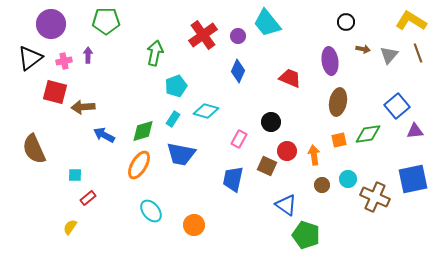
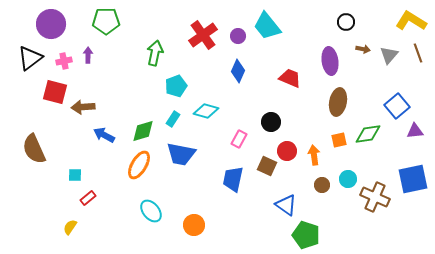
cyan trapezoid at (267, 23): moved 3 px down
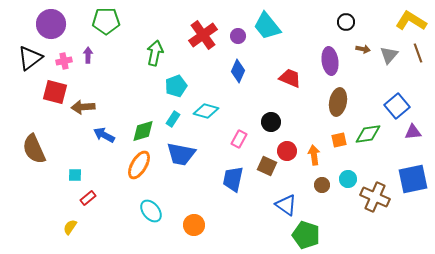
purple triangle at (415, 131): moved 2 px left, 1 px down
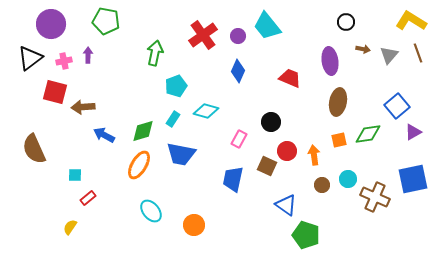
green pentagon at (106, 21): rotated 12 degrees clockwise
purple triangle at (413, 132): rotated 24 degrees counterclockwise
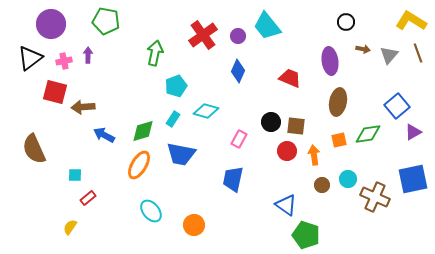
brown square at (267, 166): moved 29 px right, 40 px up; rotated 18 degrees counterclockwise
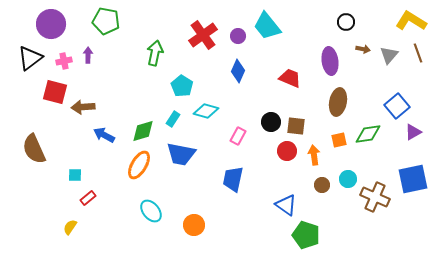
cyan pentagon at (176, 86): moved 6 px right; rotated 20 degrees counterclockwise
pink rectangle at (239, 139): moved 1 px left, 3 px up
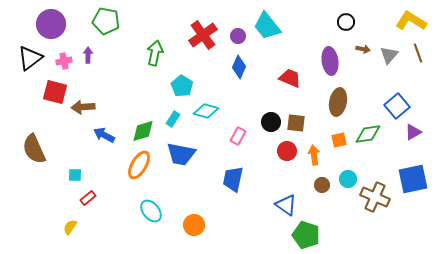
blue diamond at (238, 71): moved 1 px right, 4 px up
brown square at (296, 126): moved 3 px up
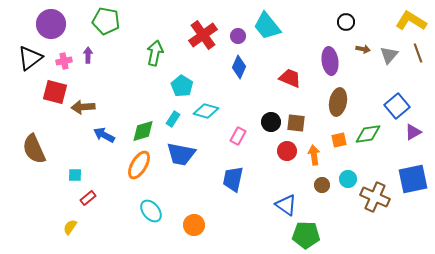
green pentagon at (306, 235): rotated 16 degrees counterclockwise
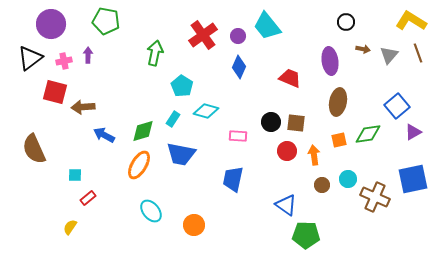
pink rectangle at (238, 136): rotated 66 degrees clockwise
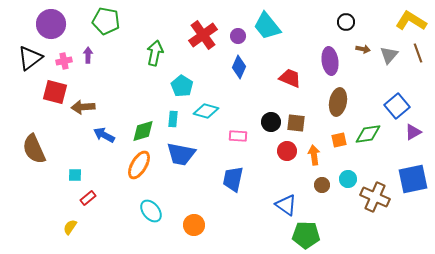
cyan rectangle at (173, 119): rotated 28 degrees counterclockwise
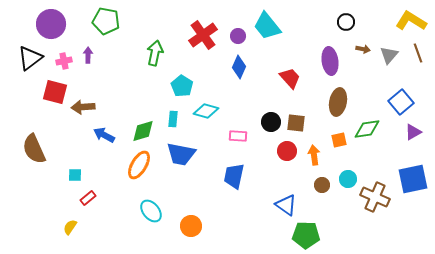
red trapezoid at (290, 78): rotated 25 degrees clockwise
blue square at (397, 106): moved 4 px right, 4 px up
green diamond at (368, 134): moved 1 px left, 5 px up
blue trapezoid at (233, 179): moved 1 px right, 3 px up
orange circle at (194, 225): moved 3 px left, 1 px down
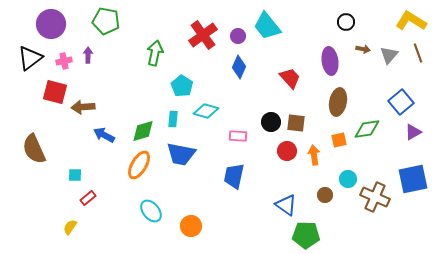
brown circle at (322, 185): moved 3 px right, 10 px down
